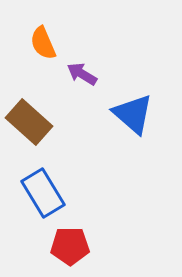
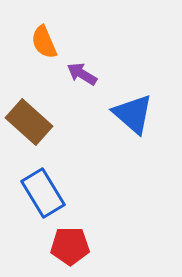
orange semicircle: moved 1 px right, 1 px up
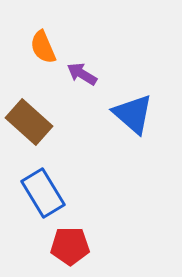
orange semicircle: moved 1 px left, 5 px down
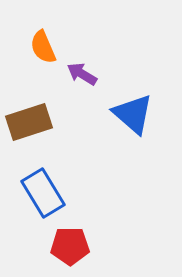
brown rectangle: rotated 60 degrees counterclockwise
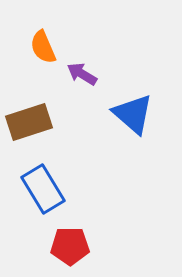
blue rectangle: moved 4 px up
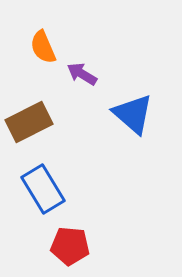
brown rectangle: rotated 9 degrees counterclockwise
red pentagon: rotated 6 degrees clockwise
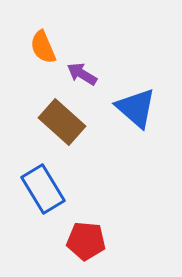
blue triangle: moved 3 px right, 6 px up
brown rectangle: moved 33 px right; rotated 69 degrees clockwise
red pentagon: moved 16 px right, 5 px up
